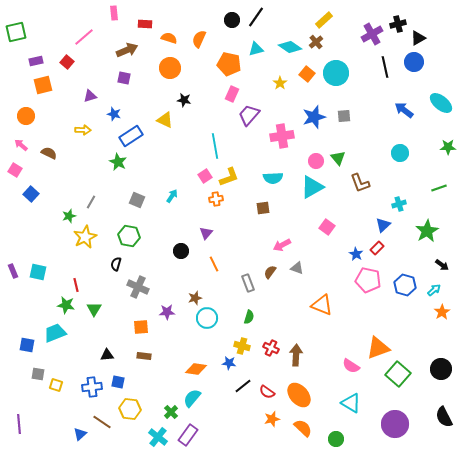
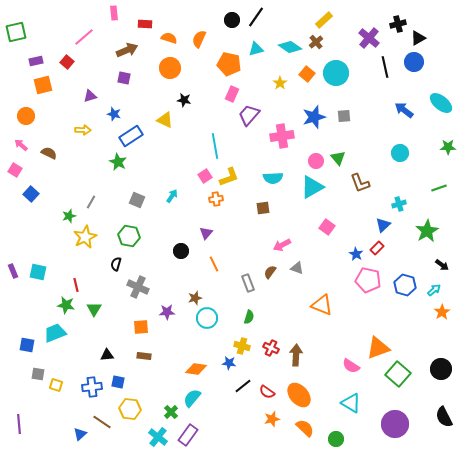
purple cross at (372, 34): moved 3 px left, 4 px down; rotated 20 degrees counterclockwise
orange semicircle at (303, 428): moved 2 px right
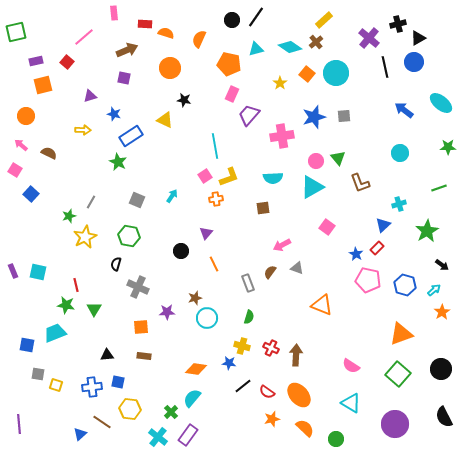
orange semicircle at (169, 38): moved 3 px left, 5 px up
orange triangle at (378, 348): moved 23 px right, 14 px up
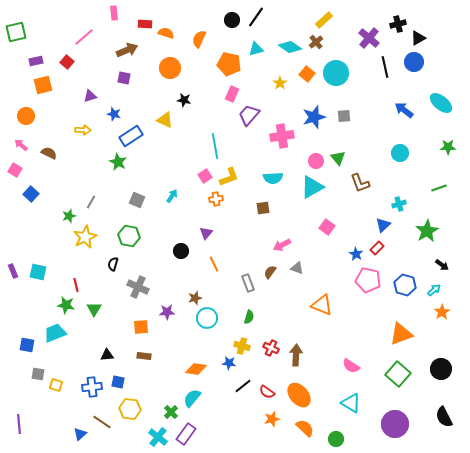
black semicircle at (116, 264): moved 3 px left
purple rectangle at (188, 435): moved 2 px left, 1 px up
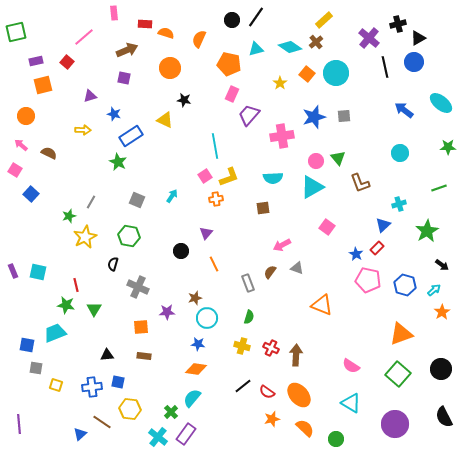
blue star at (229, 363): moved 31 px left, 19 px up
gray square at (38, 374): moved 2 px left, 6 px up
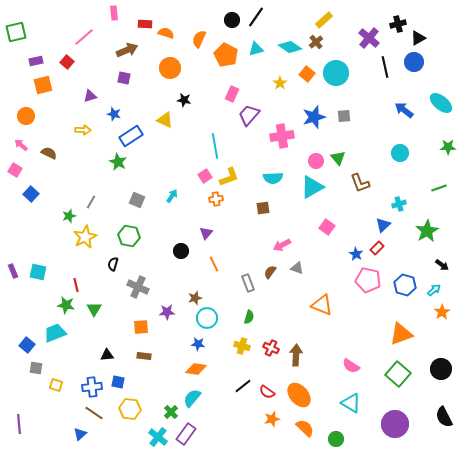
orange pentagon at (229, 64): moved 3 px left, 9 px up; rotated 15 degrees clockwise
blue square at (27, 345): rotated 28 degrees clockwise
brown line at (102, 422): moved 8 px left, 9 px up
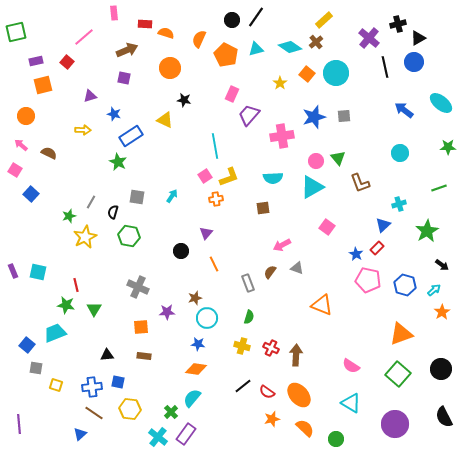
gray square at (137, 200): moved 3 px up; rotated 14 degrees counterclockwise
black semicircle at (113, 264): moved 52 px up
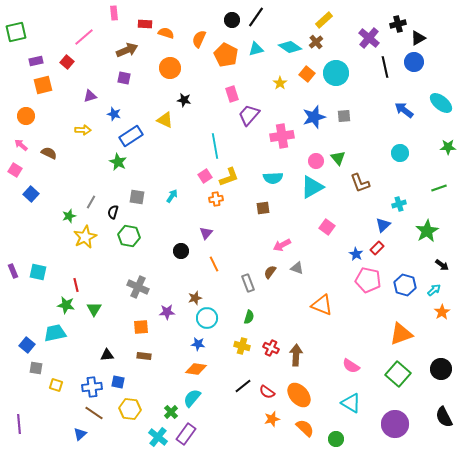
pink rectangle at (232, 94): rotated 42 degrees counterclockwise
cyan trapezoid at (55, 333): rotated 10 degrees clockwise
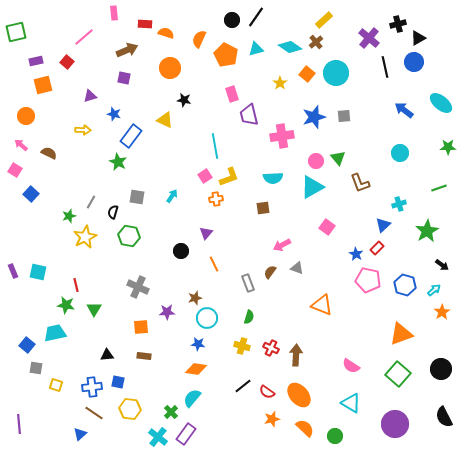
purple trapezoid at (249, 115): rotated 55 degrees counterclockwise
blue rectangle at (131, 136): rotated 20 degrees counterclockwise
green circle at (336, 439): moved 1 px left, 3 px up
